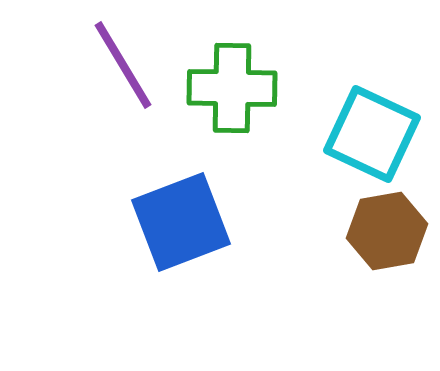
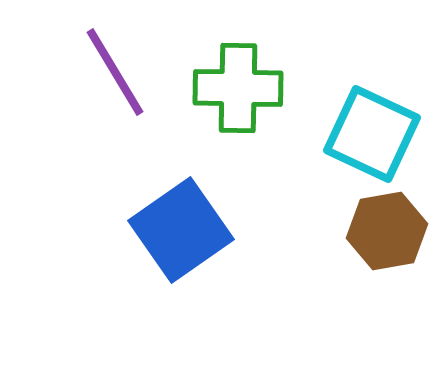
purple line: moved 8 px left, 7 px down
green cross: moved 6 px right
blue square: moved 8 px down; rotated 14 degrees counterclockwise
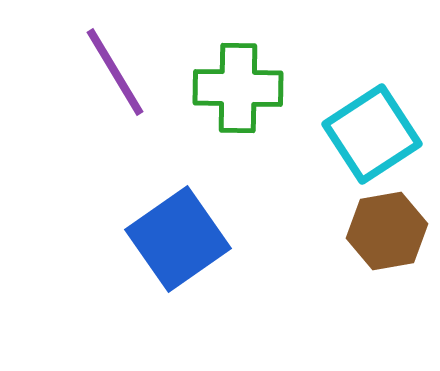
cyan square: rotated 32 degrees clockwise
blue square: moved 3 px left, 9 px down
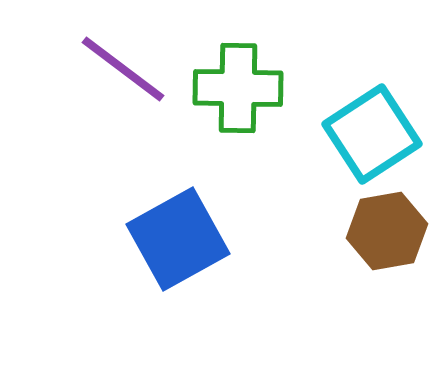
purple line: moved 8 px right, 3 px up; rotated 22 degrees counterclockwise
blue square: rotated 6 degrees clockwise
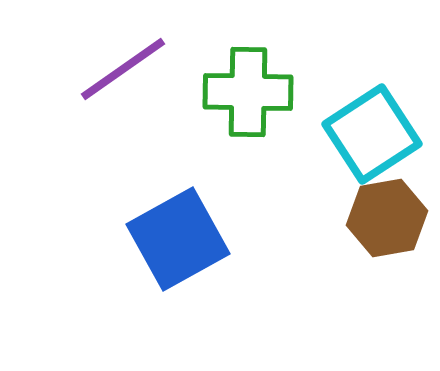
purple line: rotated 72 degrees counterclockwise
green cross: moved 10 px right, 4 px down
brown hexagon: moved 13 px up
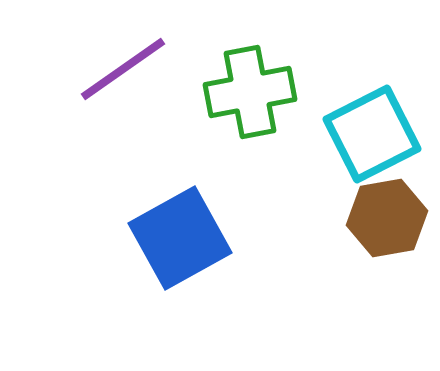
green cross: moved 2 px right; rotated 12 degrees counterclockwise
cyan square: rotated 6 degrees clockwise
blue square: moved 2 px right, 1 px up
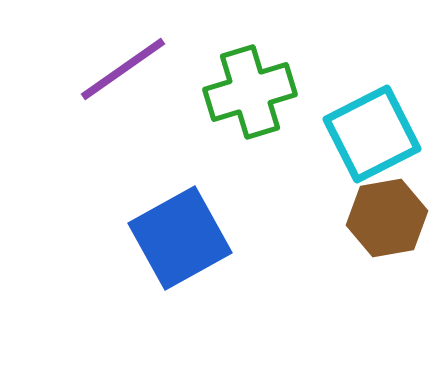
green cross: rotated 6 degrees counterclockwise
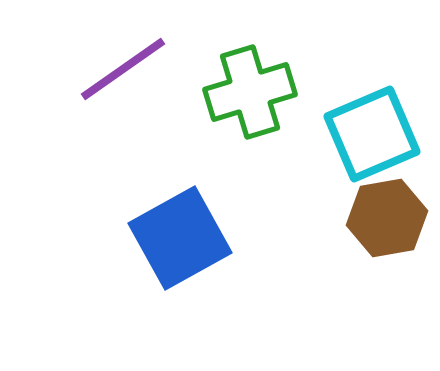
cyan square: rotated 4 degrees clockwise
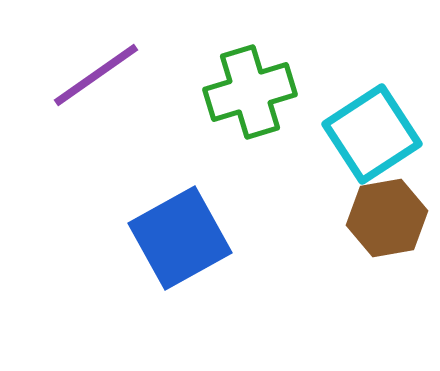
purple line: moved 27 px left, 6 px down
cyan square: rotated 10 degrees counterclockwise
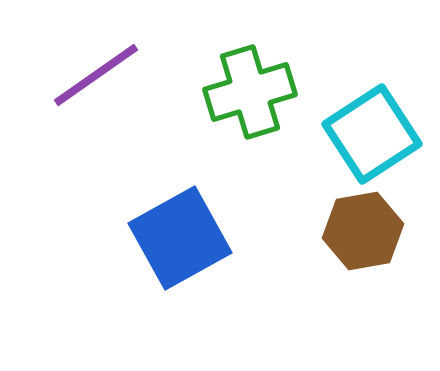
brown hexagon: moved 24 px left, 13 px down
